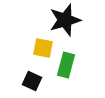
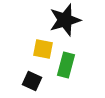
yellow square: moved 1 px down
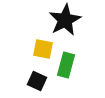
black star: rotated 12 degrees counterclockwise
black square: moved 5 px right
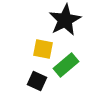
green rectangle: rotated 35 degrees clockwise
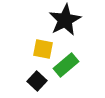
black square: rotated 18 degrees clockwise
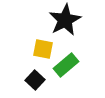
black square: moved 2 px left, 1 px up
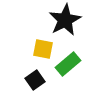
green rectangle: moved 2 px right, 1 px up
black square: rotated 12 degrees clockwise
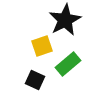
yellow square: moved 1 px left, 3 px up; rotated 30 degrees counterclockwise
black square: rotated 30 degrees counterclockwise
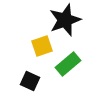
black star: rotated 8 degrees clockwise
black square: moved 5 px left, 1 px down
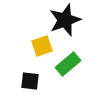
black square: rotated 18 degrees counterclockwise
